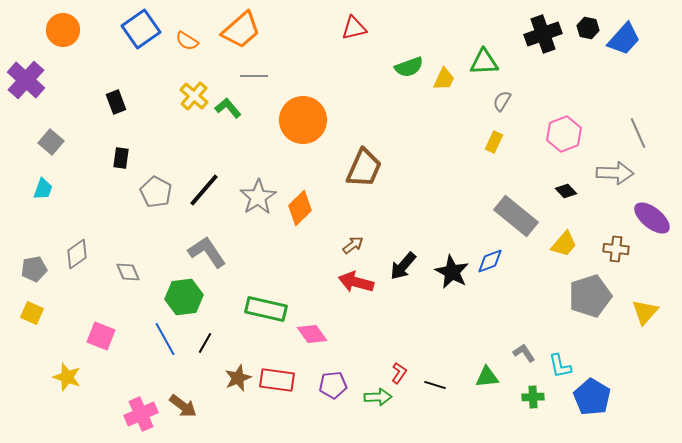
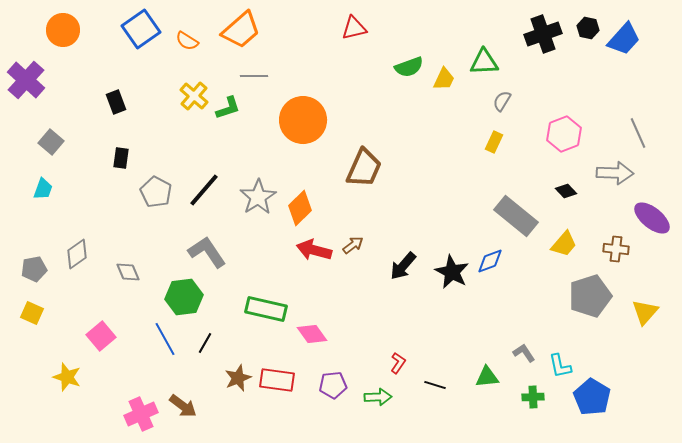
green L-shape at (228, 108): rotated 112 degrees clockwise
red arrow at (356, 282): moved 42 px left, 32 px up
pink square at (101, 336): rotated 28 degrees clockwise
red L-shape at (399, 373): moved 1 px left, 10 px up
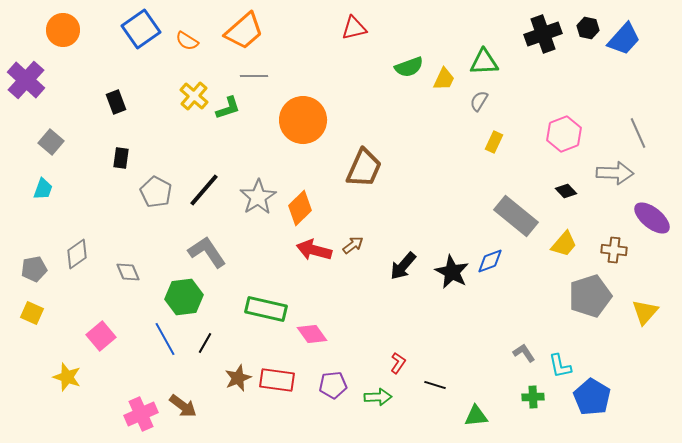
orange trapezoid at (241, 30): moved 3 px right, 1 px down
gray semicircle at (502, 101): moved 23 px left
brown cross at (616, 249): moved 2 px left, 1 px down
green triangle at (487, 377): moved 11 px left, 39 px down
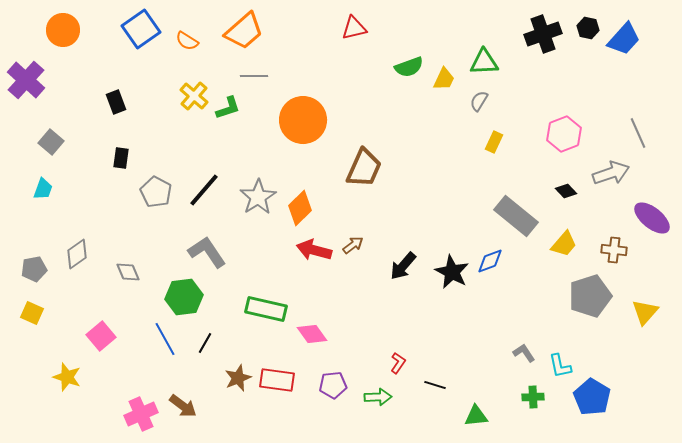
gray arrow at (615, 173): moved 4 px left; rotated 21 degrees counterclockwise
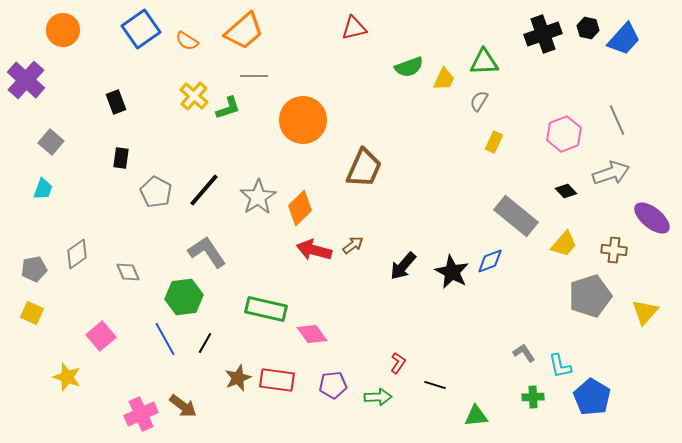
gray line at (638, 133): moved 21 px left, 13 px up
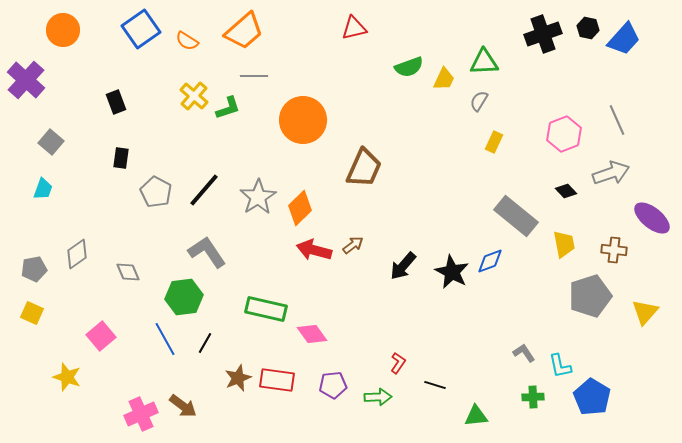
yellow trapezoid at (564, 244): rotated 52 degrees counterclockwise
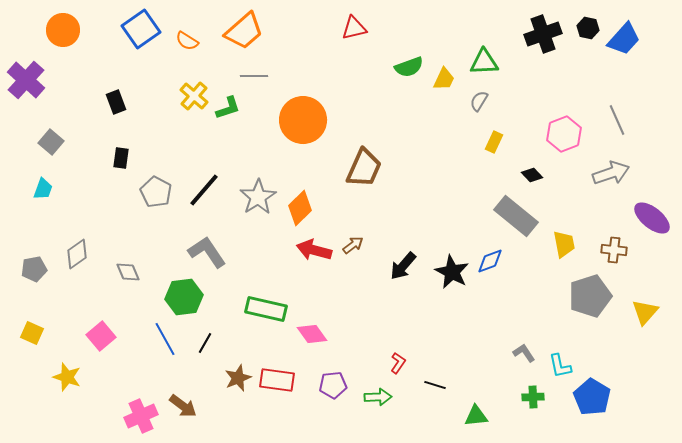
black diamond at (566, 191): moved 34 px left, 16 px up
yellow square at (32, 313): moved 20 px down
pink cross at (141, 414): moved 2 px down
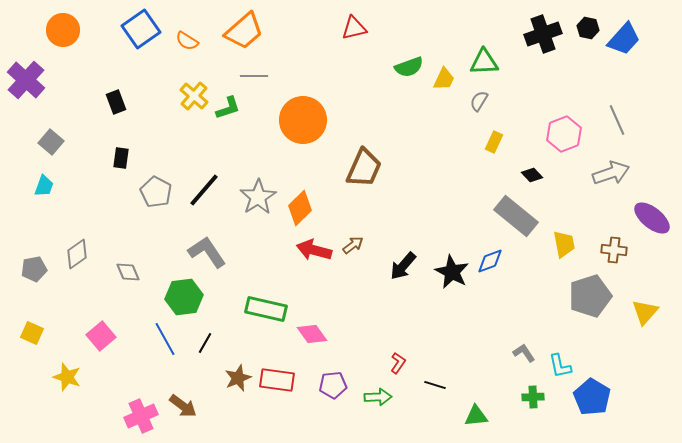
cyan trapezoid at (43, 189): moved 1 px right, 3 px up
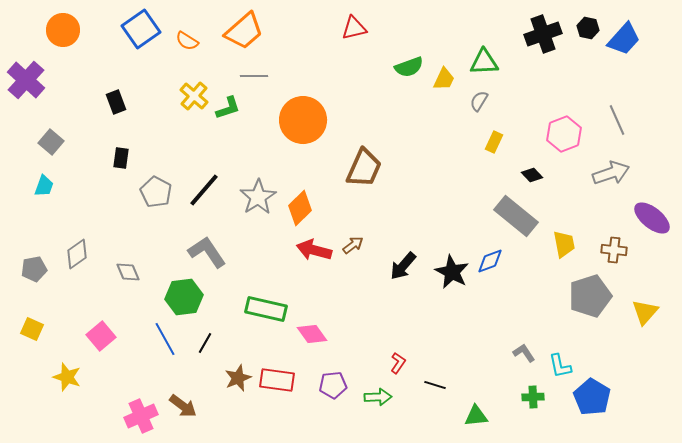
yellow square at (32, 333): moved 4 px up
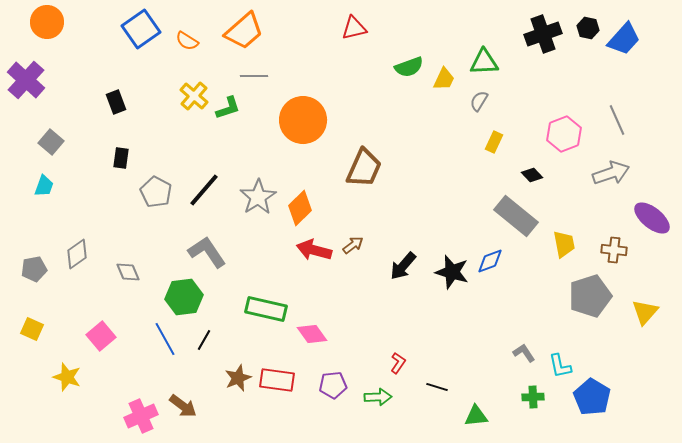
orange circle at (63, 30): moved 16 px left, 8 px up
black star at (452, 272): rotated 12 degrees counterclockwise
black line at (205, 343): moved 1 px left, 3 px up
black line at (435, 385): moved 2 px right, 2 px down
